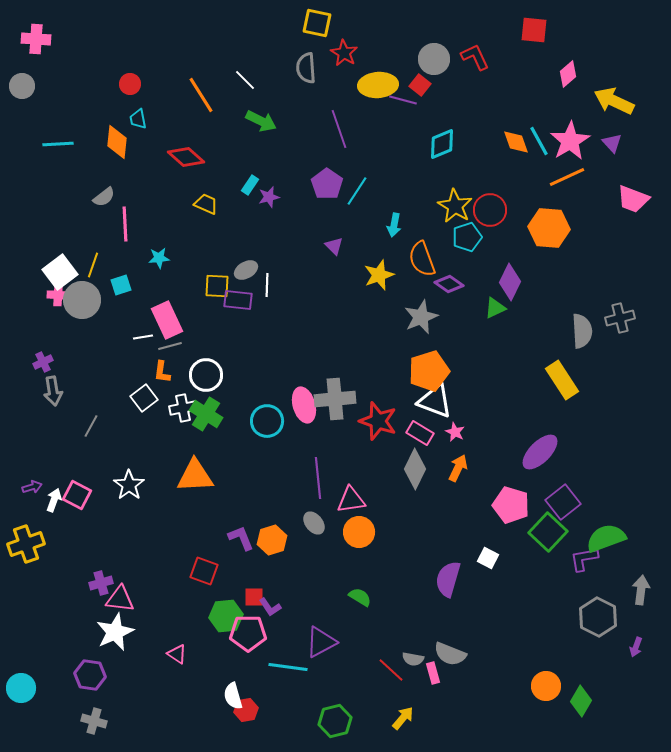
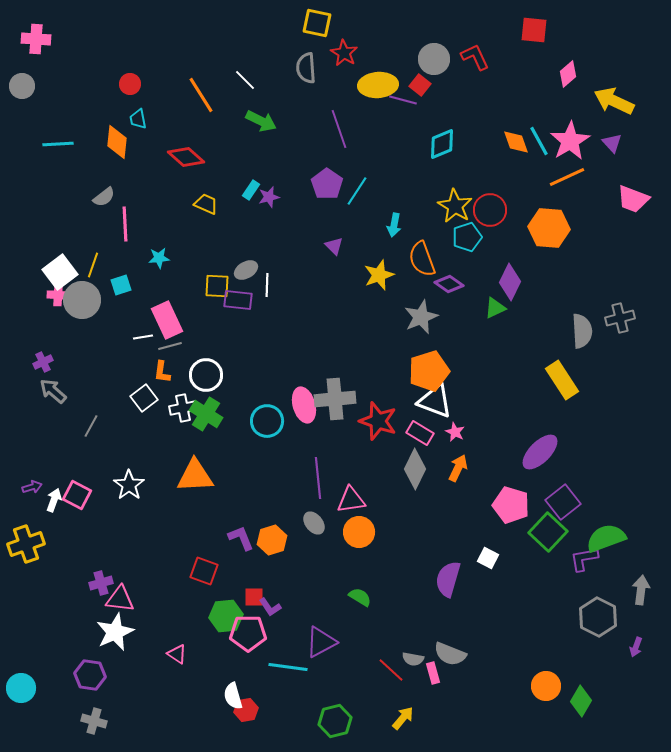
cyan rectangle at (250, 185): moved 1 px right, 5 px down
gray arrow at (53, 391): rotated 140 degrees clockwise
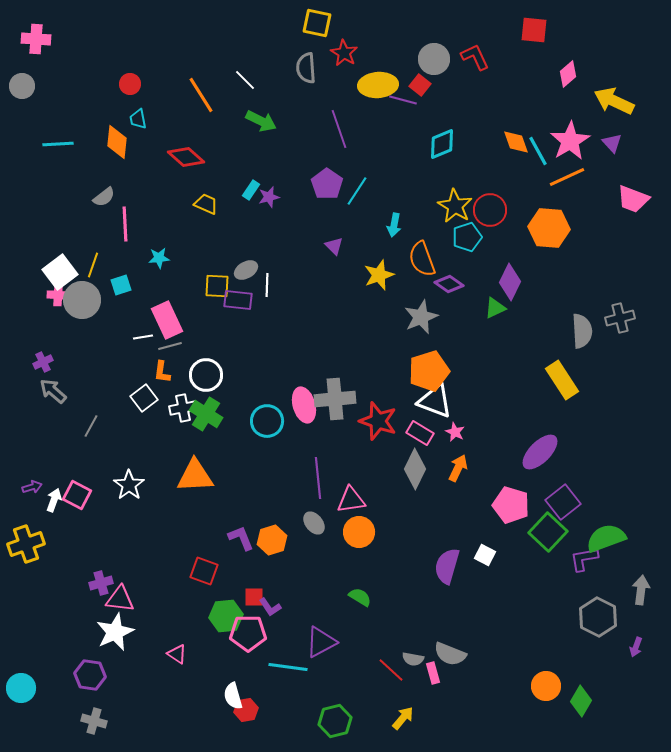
cyan line at (539, 141): moved 1 px left, 10 px down
white square at (488, 558): moved 3 px left, 3 px up
purple semicircle at (448, 579): moved 1 px left, 13 px up
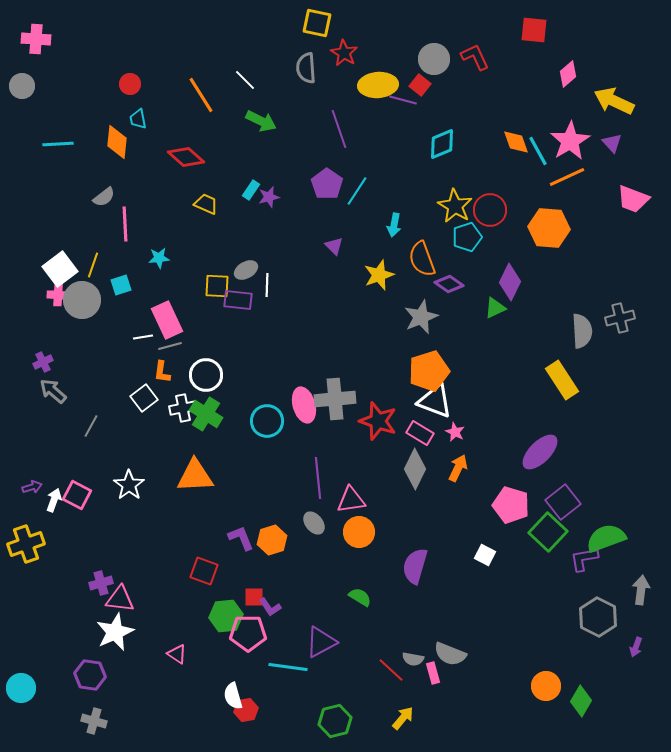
white square at (60, 272): moved 3 px up
purple semicircle at (447, 566): moved 32 px left
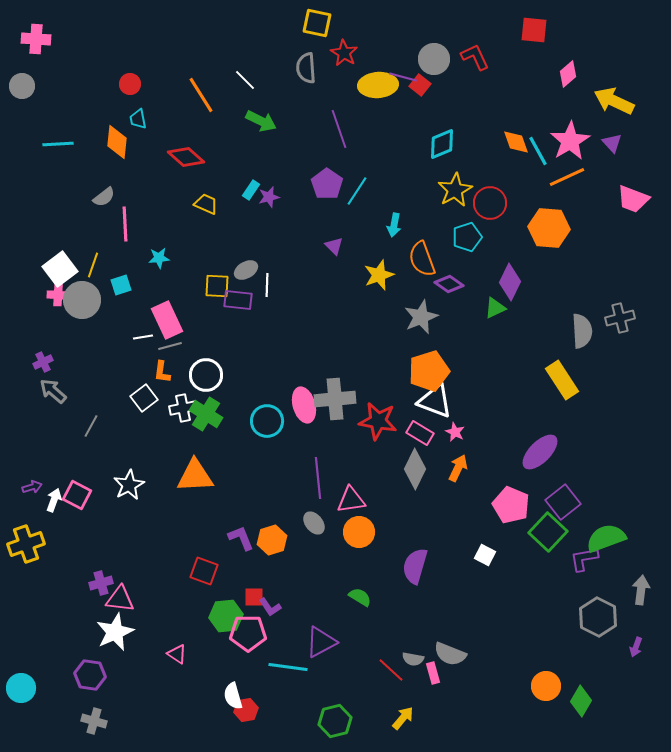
purple line at (403, 100): moved 23 px up
yellow star at (455, 206): moved 16 px up; rotated 12 degrees clockwise
red circle at (490, 210): moved 7 px up
red star at (378, 421): rotated 9 degrees counterclockwise
white star at (129, 485): rotated 8 degrees clockwise
pink pentagon at (511, 505): rotated 6 degrees clockwise
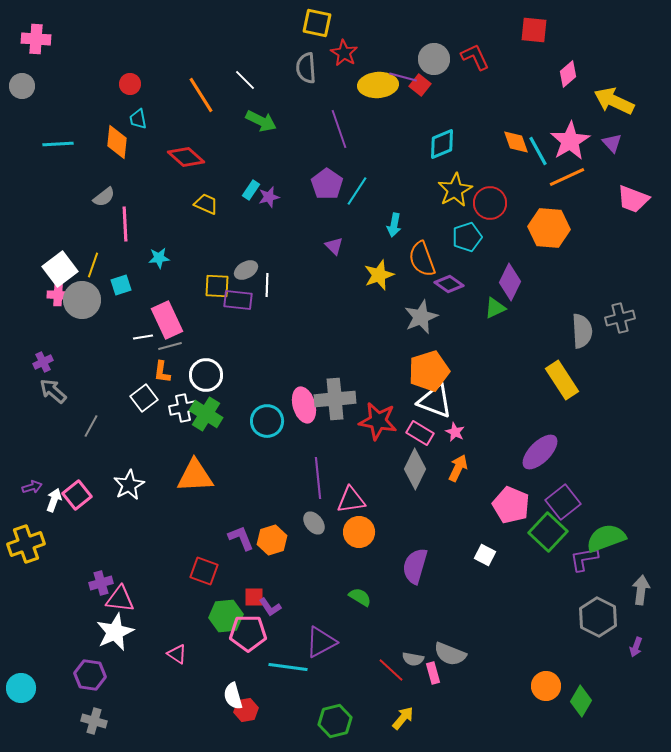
pink square at (77, 495): rotated 24 degrees clockwise
